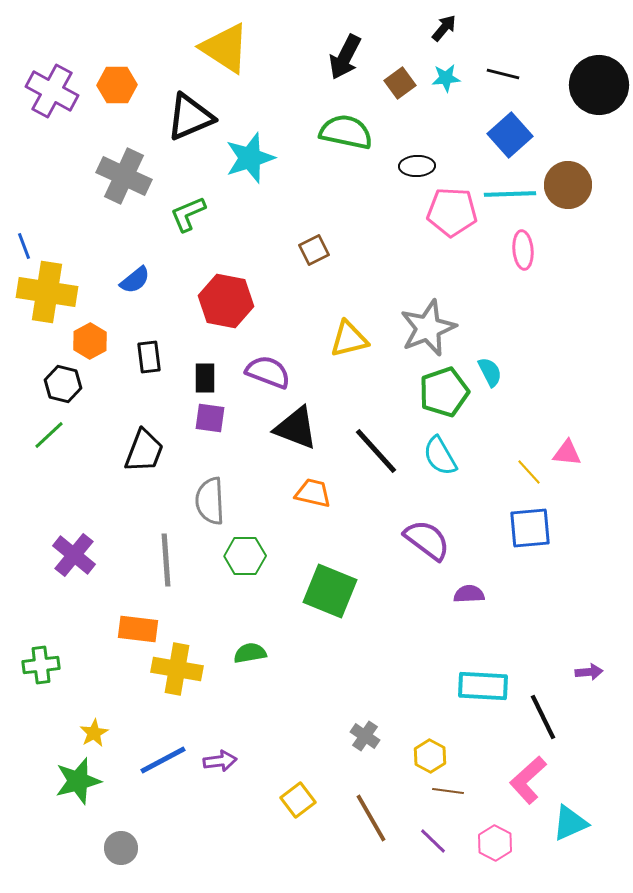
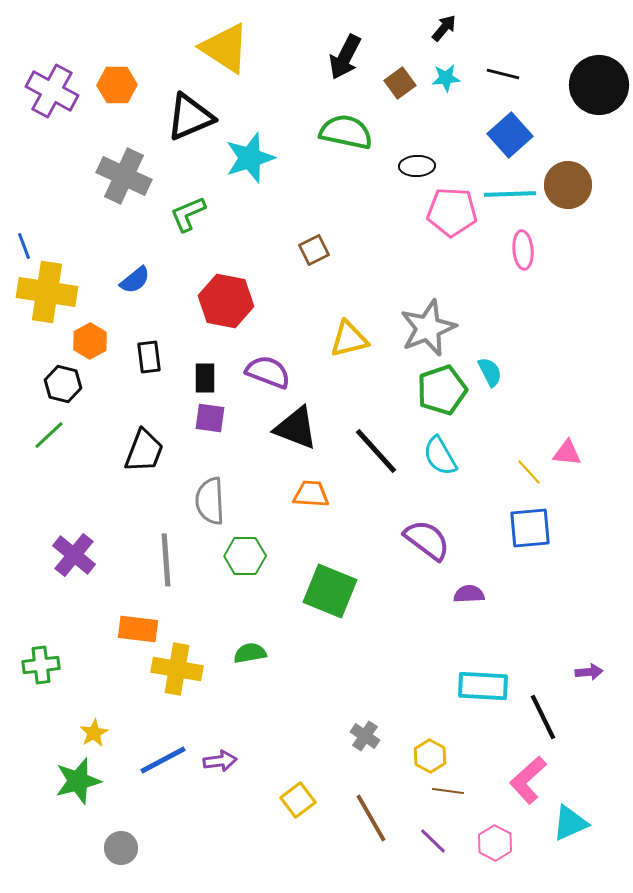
green pentagon at (444, 392): moved 2 px left, 2 px up
orange trapezoid at (313, 493): moved 2 px left, 1 px down; rotated 9 degrees counterclockwise
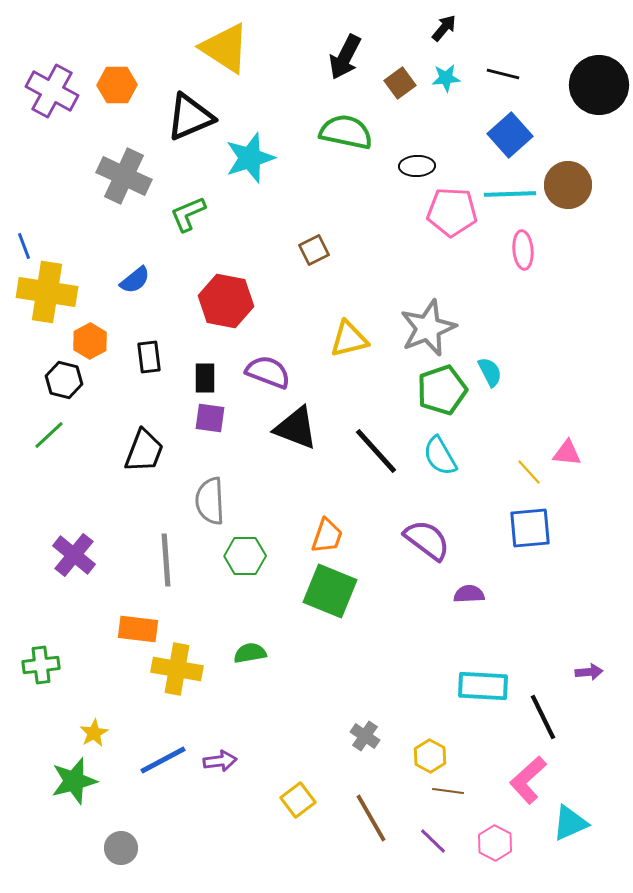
black hexagon at (63, 384): moved 1 px right, 4 px up
orange trapezoid at (311, 494): moved 16 px right, 42 px down; rotated 105 degrees clockwise
green star at (78, 781): moved 4 px left
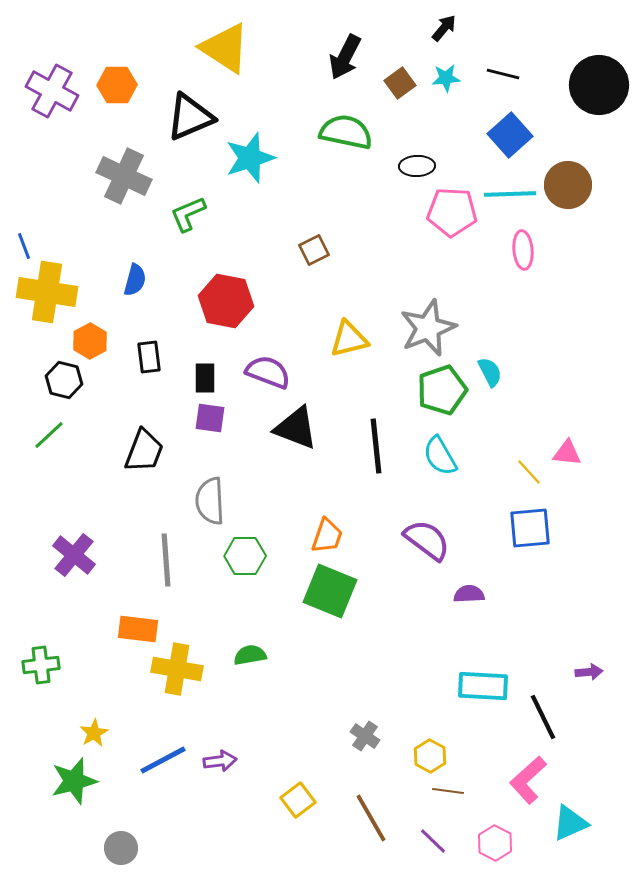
blue semicircle at (135, 280): rotated 36 degrees counterclockwise
black line at (376, 451): moved 5 px up; rotated 36 degrees clockwise
green semicircle at (250, 653): moved 2 px down
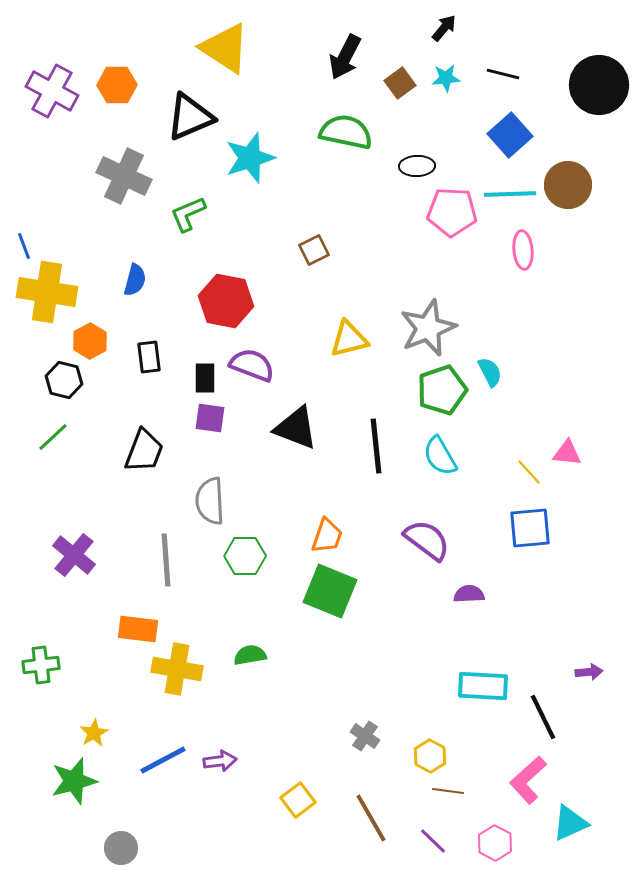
purple semicircle at (268, 372): moved 16 px left, 7 px up
green line at (49, 435): moved 4 px right, 2 px down
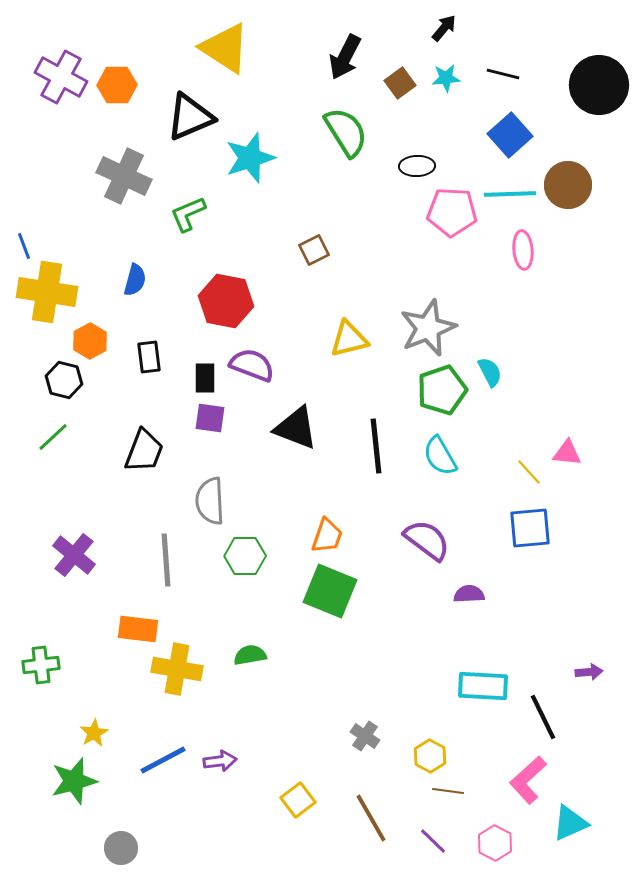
purple cross at (52, 91): moved 9 px right, 14 px up
green semicircle at (346, 132): rotated 46 degrees clockwise
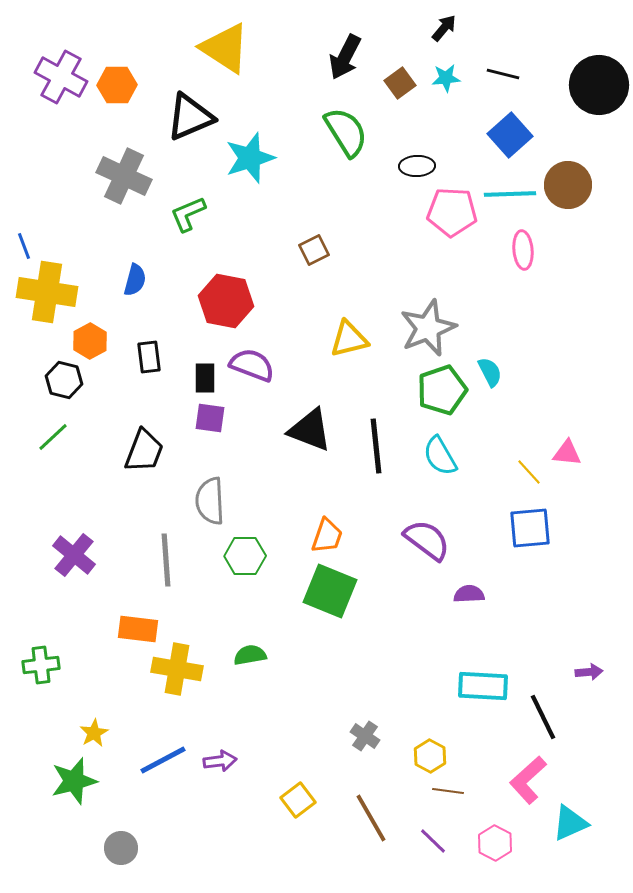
black triangle at (296, 428): moved 14 px right, 2 px down
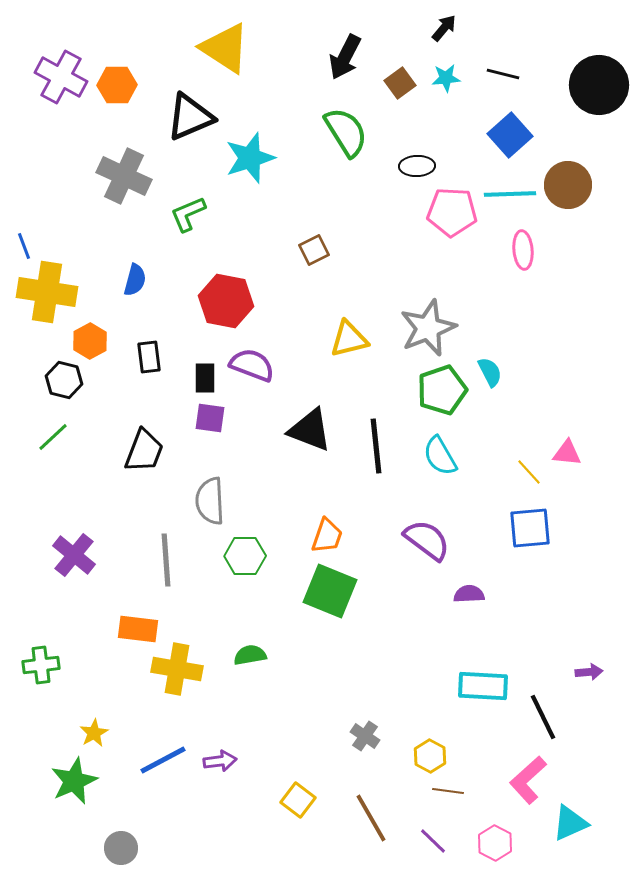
green star at (74, 781): rotated 9 degrees counterclockwise
yellow square at (298, 800): rotated 16 degrees counterclockwise
